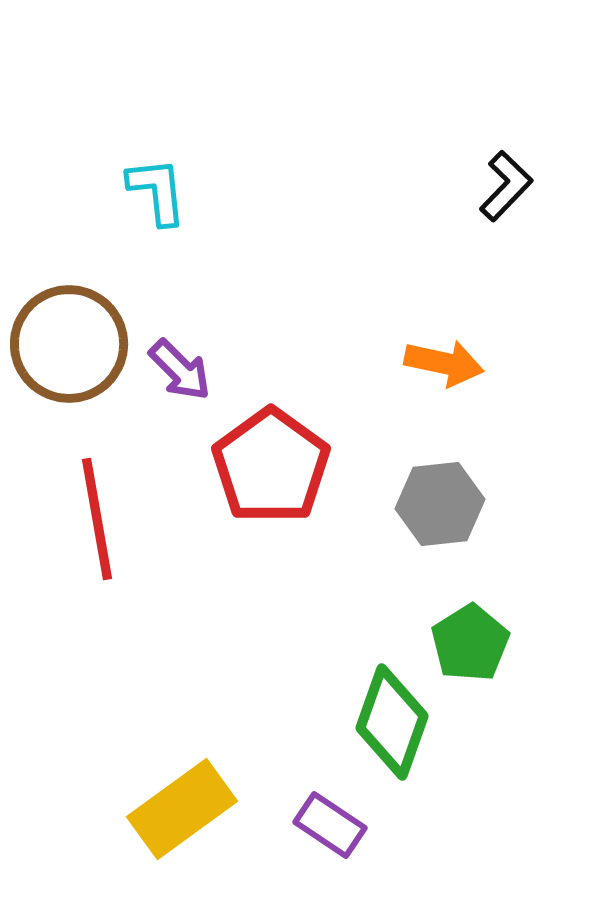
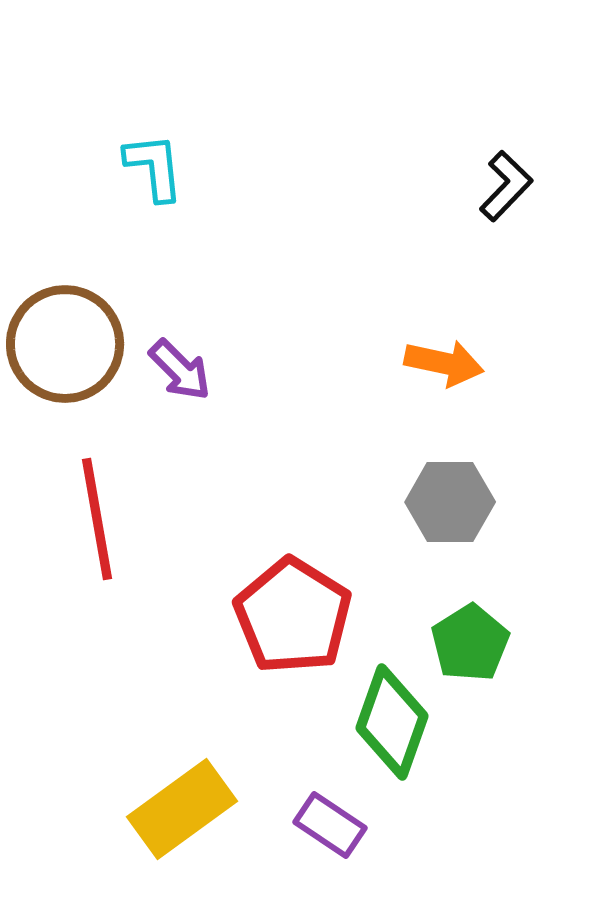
cyan L-shape: moved 3 px left, 24 px up
brown circle: moved 4 px left
red pentagon: moved 22 px right, 150 px down; rotated 4 degrees counterclockwise
gray hexagon: moved 10 px right, 2 px up; rotated 6 degrees clockwise
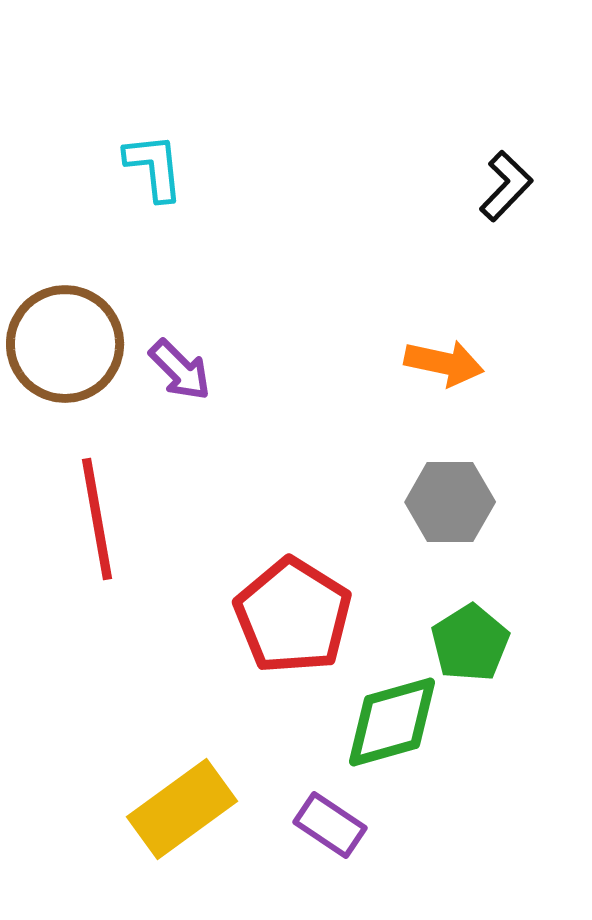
green diamond: rotated 55 degrees clockwise
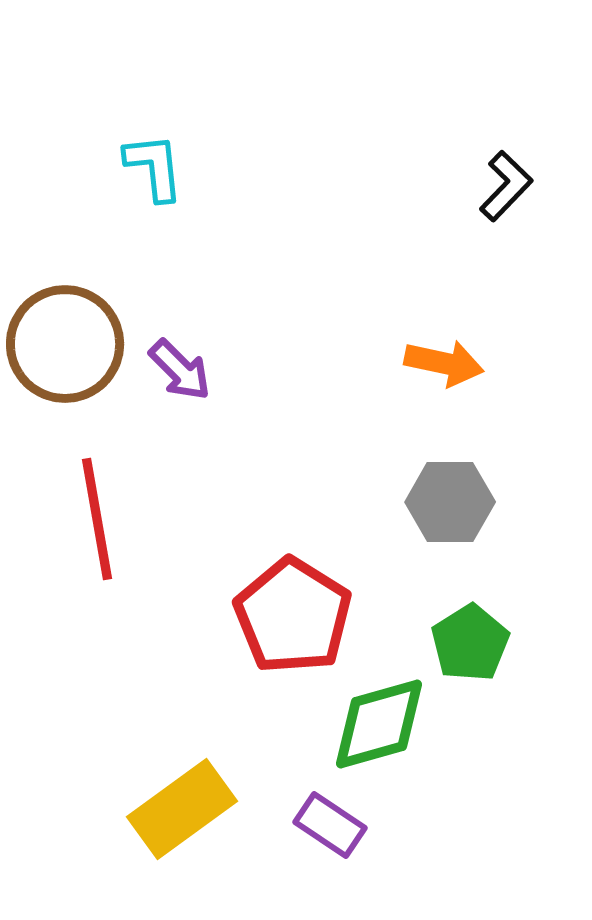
green diamond: moved 13 px left, 2 px down
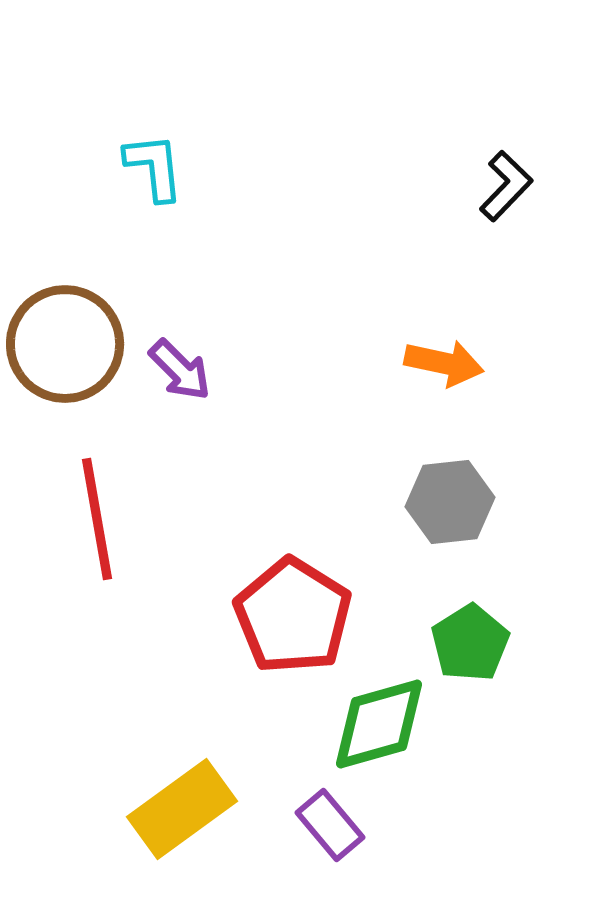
gray hexagon: rotated 6 degrees counterclockwise
purple rectangle: rotated 16 degrees clockwise
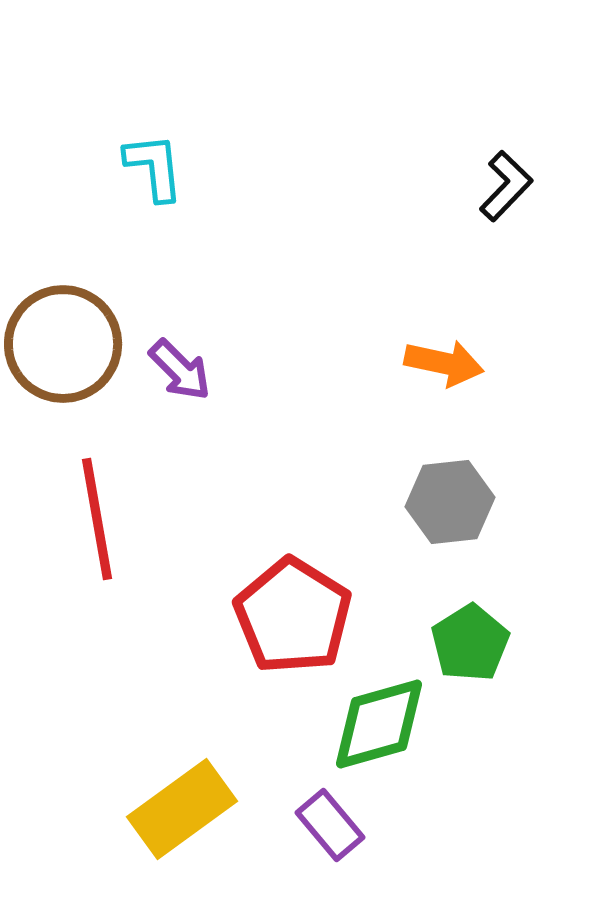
brown circle: moved 2 px left
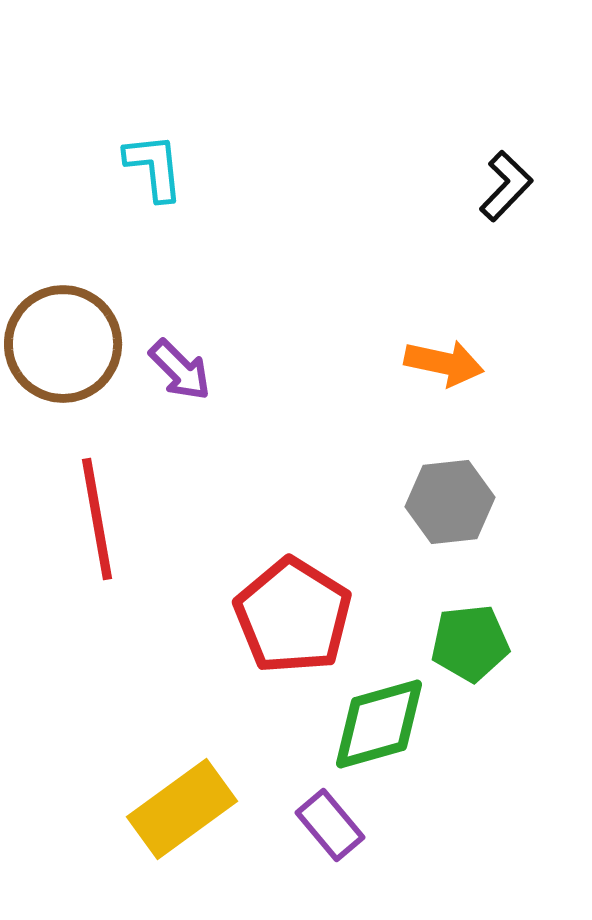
green pentagon: rotated 26 degrees clockwise
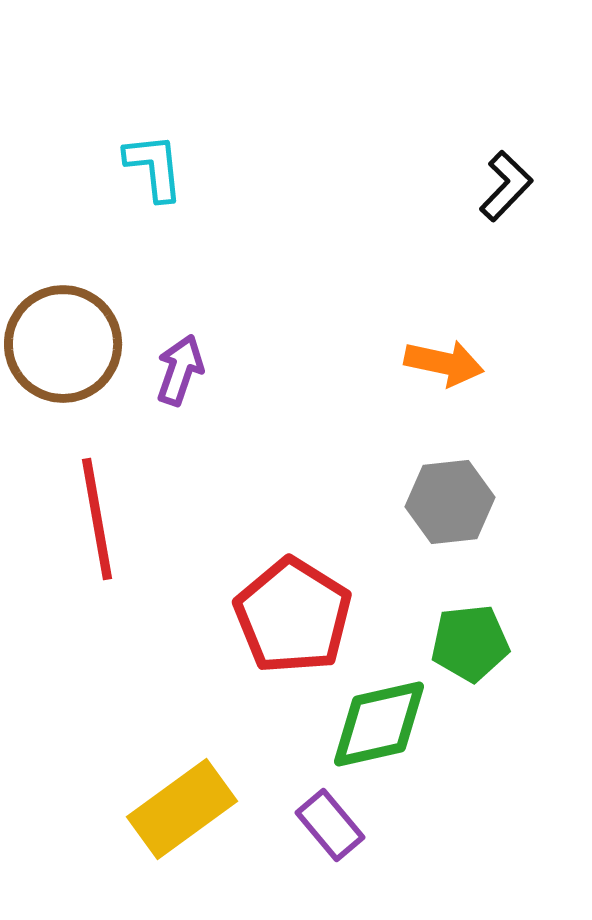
purple arrow: rotated 116 degrees counterclockwise
green diamond: rotated 3 degrees clockwise
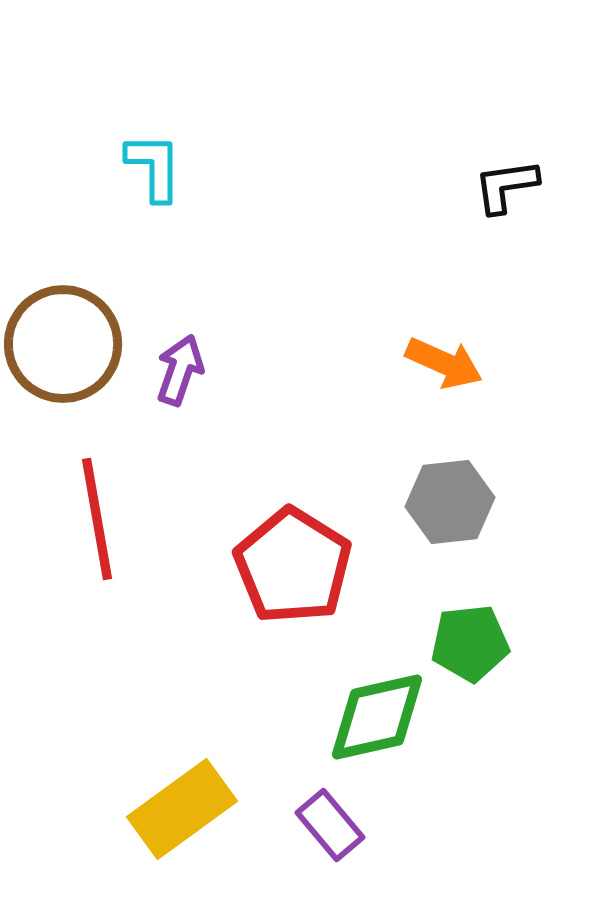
cyan L-shape: rotated 6 degrees clockwise
black L-shape: rotated 142 degrees counterclockwise
orange arrow: rotated 12 degrees clockwise
red pentagon: moved 50 px up
green diamond: moved 2 px left, 7 px up
